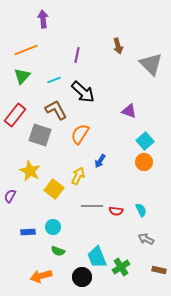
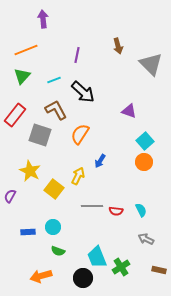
black circle: moved 1 px right, 1 px down
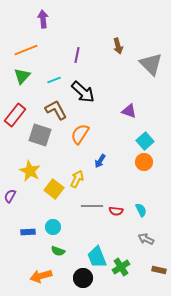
yellow arrow: moved 1 px left, 3 px down
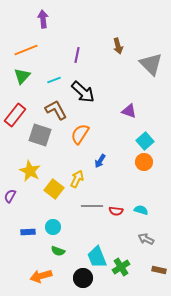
cyan semicircle: rotated 48 degrees counterclockwise
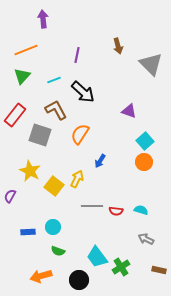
yellow square: moved 3 px up
cyan trapezoid: rotated 15 degrees counterclockwise
black circle: moved 4 px left, 2 px down
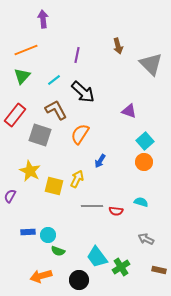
cyan line: rotated 16 degrees counterclockwise
yellow square: rotated 24 degrees counterclockwise
cyan semicircle: moved 8 px up
cyan circle: moved 5 px left, 8 px down
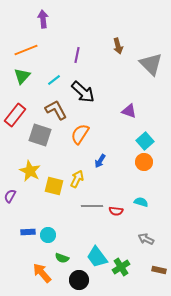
green semicircle: moved 4 px right, 7 px down
orange arrow: moved 1 px right, 3 px up; rotated 65 degrees clockwise
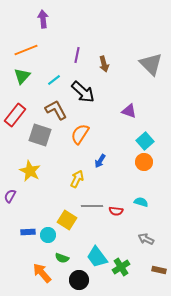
brown arrow: moved 14 px left, 18 px down
yellow square: moved 13 px right, 34 px down; rotated 18 degrees clockwise
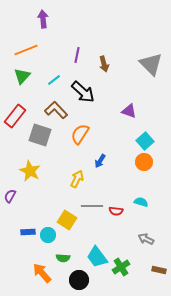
brown L-shape: rotated 15 degrees counterclockwise
red rectangle: moved 1 px down
green semicircle: moved 1 px right; rotated 16 degrees counterclockwise
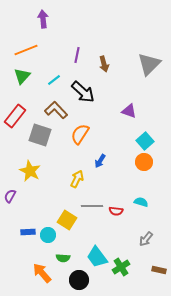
gray triangle: moved 2 px left; rotated 30 degrees clockwise
gray arrow: rotated 77 degrees counterclockwise
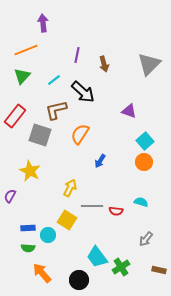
purple arrow: moved 4 px down
brown L-shape: rotated 60 degrees counterclockwise
yellow arrow: moved 7 px left, 9 px down
blue rectangle: moved 4 px up
green semicircle: moved 35 px left, 10 px up
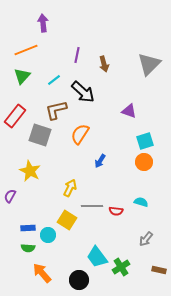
cyan square: rotated 24 degrees clockwise
